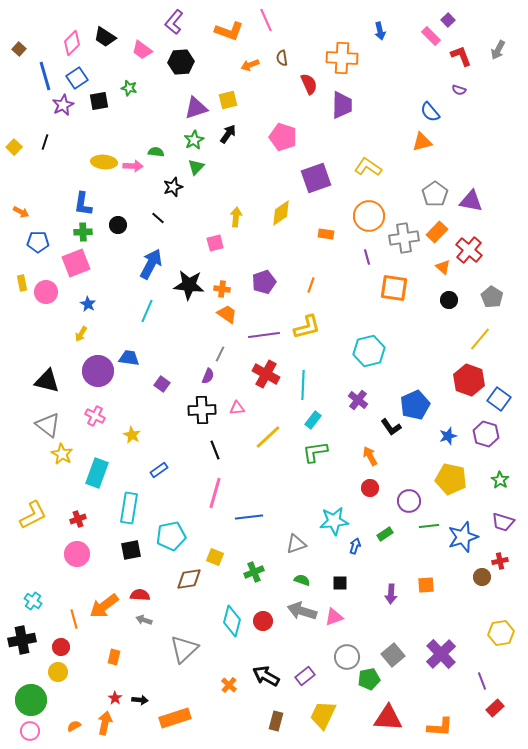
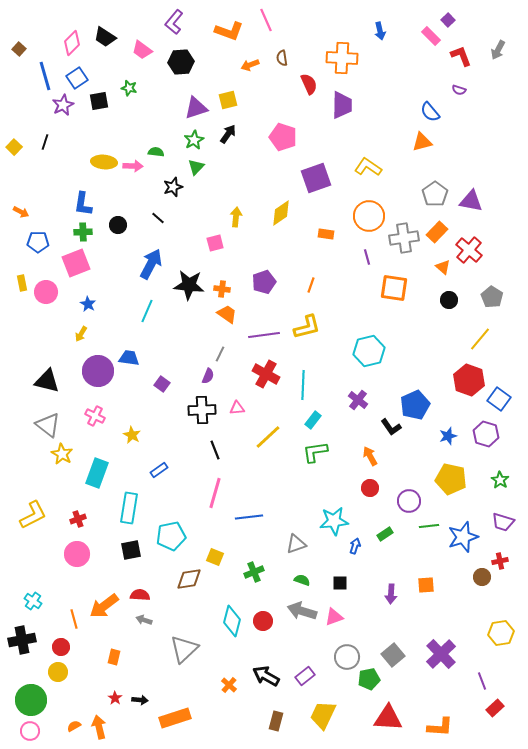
orange arrow at (105, 723): moved 6 px left, 4 px down; rotated 25 degrees counterclockwise
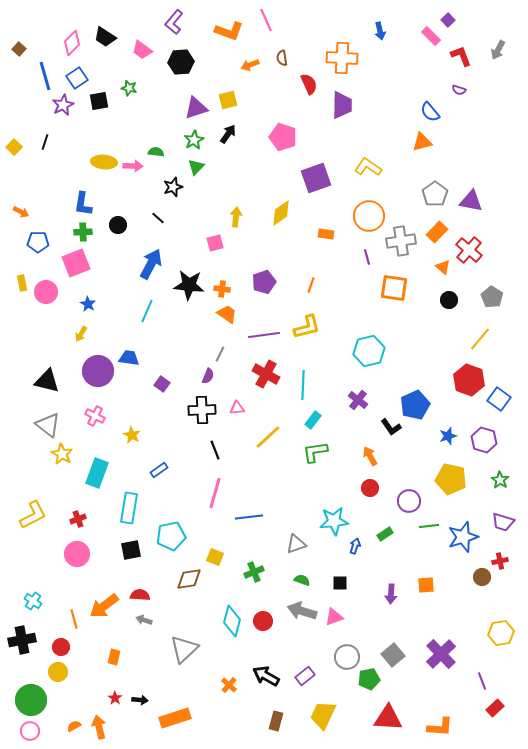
gray cross at (404, 238): moved 3 px left, 3 px down
purple hexagon at (486, 434): moved 2 px left, 6 px down
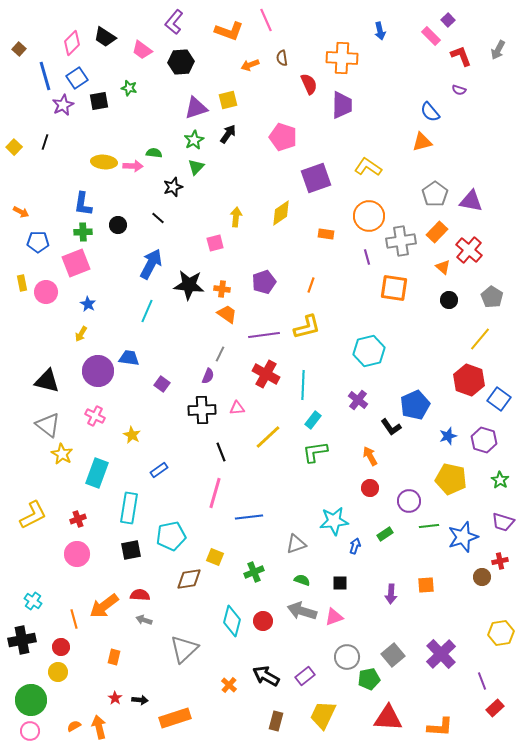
green semicircle at (156, 152): moved 2 px left, 1 px down
black line at (215, 450): moved 6 px right, 2 px down
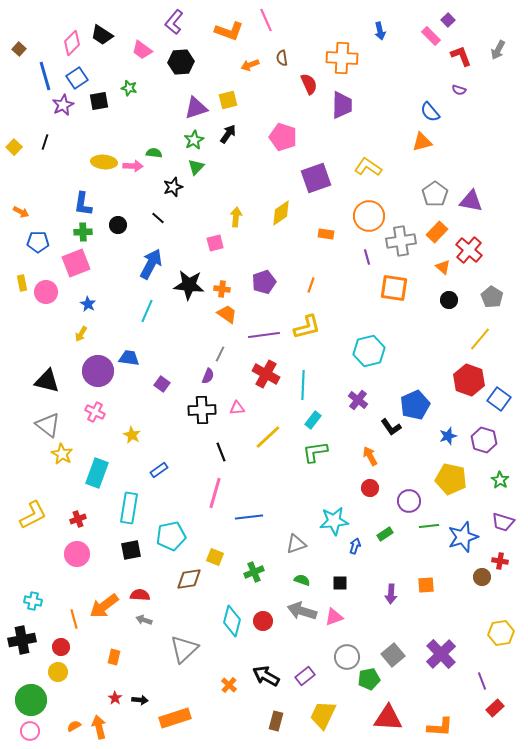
black trapezoid at (105, 37): moved 3 px left, 2 px up
pink cross at (95, 416): moved 4 px up
red cross at (500, 561): rotated 21 degrees clockwise
cyan cross at (33, 601): rotated 24 degrees counterclockwise
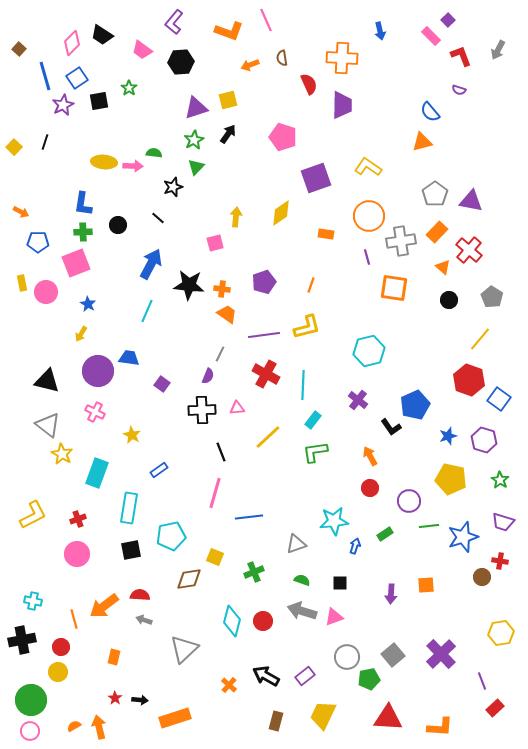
green star at (129, 88): rotated 21 degrees clockwise
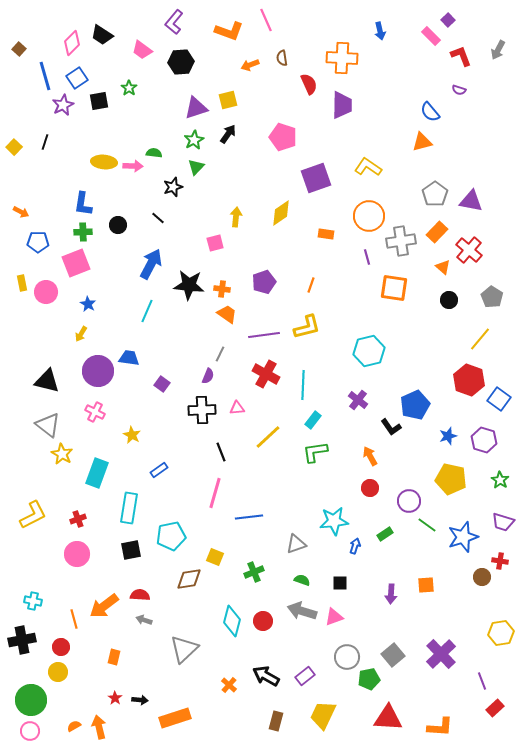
green line at (429, 526): moved 2 px left, 1 px up; rotated 42 degrees clockwise
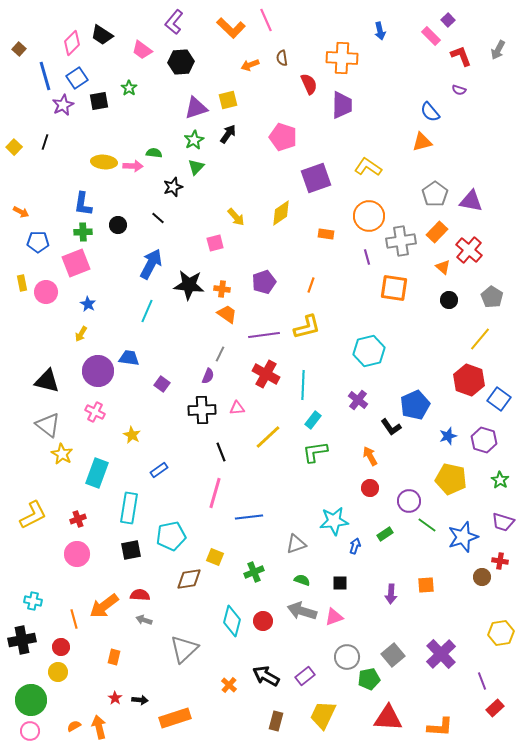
orange L-shape at (229, 31): moved 2 px right, 3 px up; rotated 24 degrees clockwise
yellow arrow at (236, 217): rotated 132 degrees clockwise
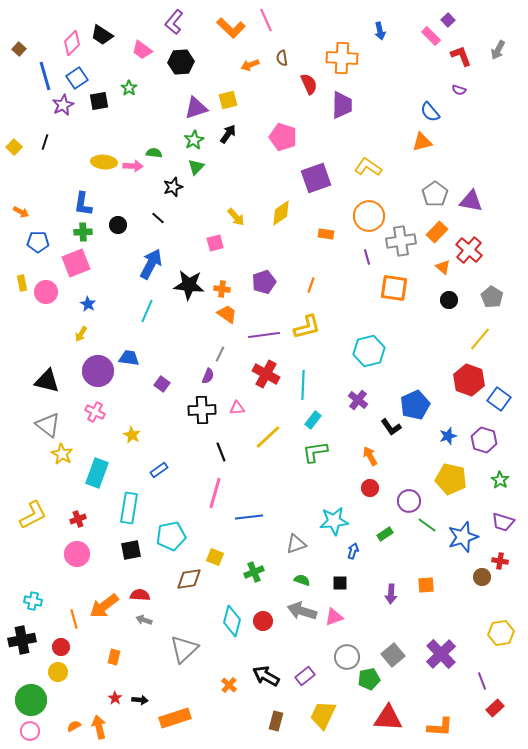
blue arrow at (355, 546): moved 2 px left, 5 px down
